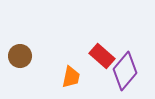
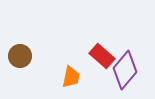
purple diamond: moved 1 px up
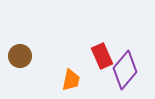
red rectangle: rotated 25 degrees clockwise
orange trapezoid: moved 3 px down
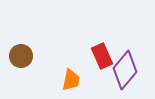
brown circle: moved 1 px right
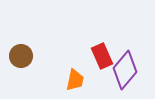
orange trapezoid: moved 4 px right
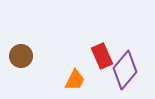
orange trapezoid: rotated 15 degrees clockwise
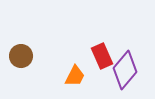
orange trapezoid: moved 4 px up
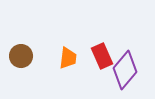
orange trapezoid: moved 7 px left, 18 px up; rotated 20 degrees counterclockwise
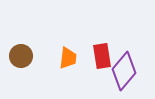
red rectangle: rotated 15 degrees clockwise
purple diamond: moved 1 px left, 1 px down
